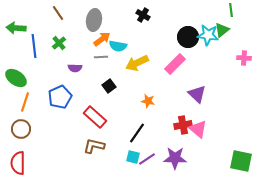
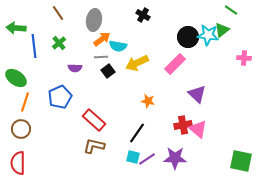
green line: rotated 48 degrees counterclockwise
black square: moved 1 px left, 15 px up
red rectangle: moved 1 px left, 3 px down
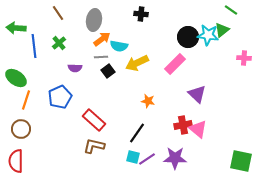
black cross: moved 2 px left, 1 px up; rotated 24 degrees counterclockwise
cyan semicircle: moved 1 px right
orange line: moved 1 px right, 2 px up
red semicircle: moved 2 px left, 2 px up
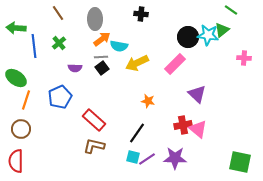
gray ellipse: moved 1 px right, 1 px up; rotated 10 degrees counterclockwise
black square: moved 6 px left, 3 px up
green square: moved 1 px left, 1 px down
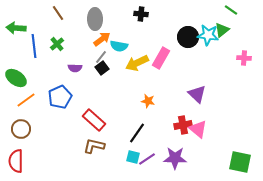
green cross: moved 2 px left, 1 px down
gray line: rotated 48 degrees counterclockwise
pink rectangle: moved 14 px left, 6 px up; rotated 15 degrees counterclockwise
orange line: rotated 36 degrees clockwise
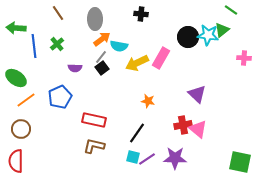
red rectangle: rotated 30 degrees counterclockwise
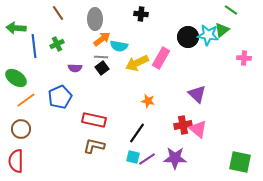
green cross: rotated 16 degrees clockwise
gray line: rotated 56 degrees clockwise
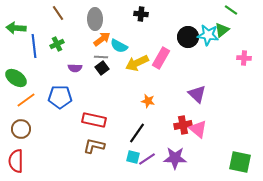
cyan semicircle: rotated 18 degrees clockwise
blue pentagon: rotated 25 degrees clockwise
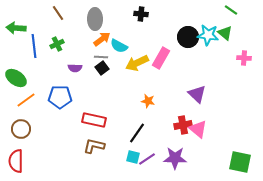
green triangle: moved 3 px right, 3 px down; rotated 42 degrees counterclockwise
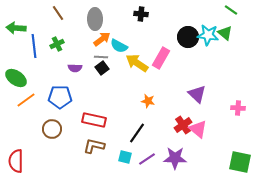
pink cross: moved 6 px left, 50 px down
yellow arrow: rotated 60 degrees clockwise
red cross: rotated 24 degrees counterclockwise
brown circle: moved 31 px right
cyan square: moved 8 px left
